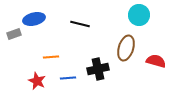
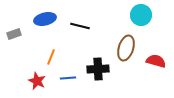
cyan circle: moved 2 px right
blue ellipse: moved 11 px right
black line: moved 2 px down
orange line: rotated 63 degrees counterclockwise
black cross: rotated 10 degrees clockwise
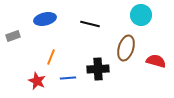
black line: moved 10 px right, 2 px up
gray rectangle: moved 1 px left, 2 px down
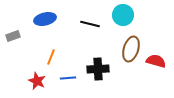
cyan circle: moved 18 px left
brown ellipse: moved 5 px right, 1 px down
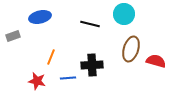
cyan circle: moved 1 px right, 1 px up
blue ellipse: moved 5 px left, 2 px up
black cross: moved 6 px left, 4 px up
red star: rotated 12 degrees counterclockwise
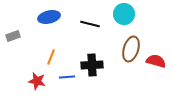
blue ellipse: moved 9 px right
blue line: moved 1 px left, 1 px up
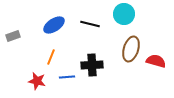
blue ellipse: moved 5 px right, 8 px down; rotated 20 degrees counterclockwise
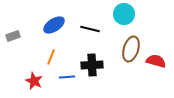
black line: moved 5 px down
red star: moved 3 px left; rotated 12 degrees clockwise
